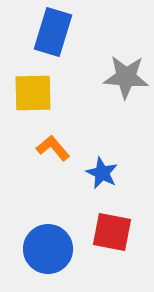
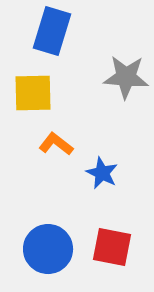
blue rectangle: moved 1 px left, 1 px up
orange L-shape: moved 3 px right, 4 px up; rotated 12 degrees counterclockwise
red square: moved 15 px down
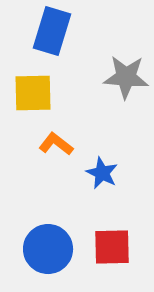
red square: rotated 12 degrees counterclockwise
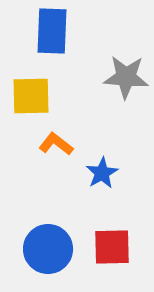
blue rectangle: rotated 15 degrees counterclockwise
yellow square: moved 2 px left, 3 px down
blue star: rotated 16 degrees clockwise
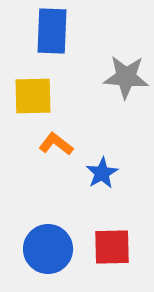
yellow square: moved 2 px right
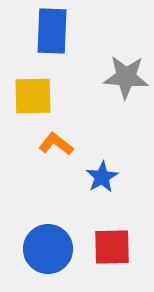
blue star: moved 4 px down
